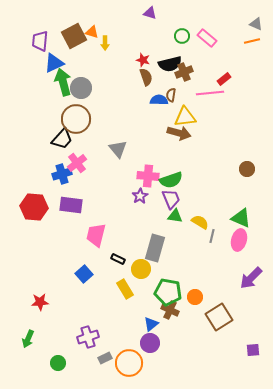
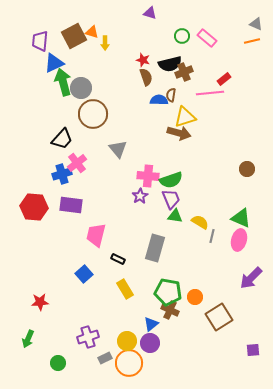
yellow triangle at (185, 117): rotated 10 degrees counterclockwise
brown circle at (76, 119): moved 17 px right, 5 px up
yellow circle at (141, 269): moved 14 px left, 72 px down
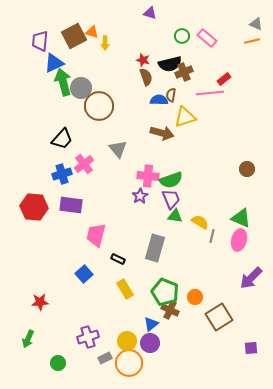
brown circle at (93, 114): moved 6 px right, 8 px up
brown arrow at (179, 133): moved 17 px left
pink cross at (77, 163): moved 7 px right, 1 px down
green pentagon at (168, 292): moved 3 px left; rotated 12 degrees clockwise
purple square at (253, 350): moved 2 px left, 2 px up
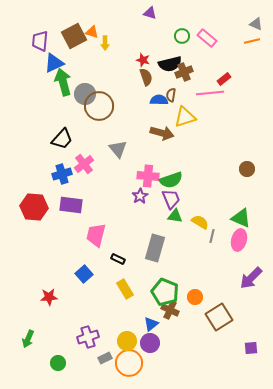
gray circle at (81, 88): moved 4 px right, 6 px down
red star at (40, 302): moved 9 px right, 5 px up
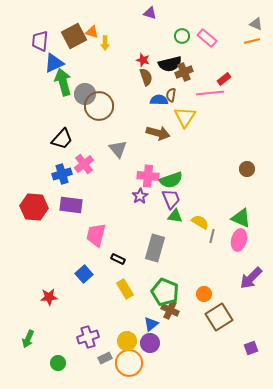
yellow triangle at (185, 117): rotated 40 degrees counterclockwise
brown arrow at (162, 133): moved 4 px left
orange circle at (195, 297): moved 9 px right, 3 px up
purple square at (251, 348): rotated 16 degrees counterclockwise
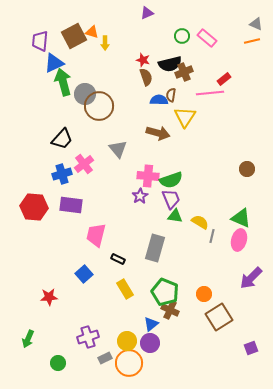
purple triangle at (150, 13): moved 3 px left; rotated 40 degrees counterclockwise
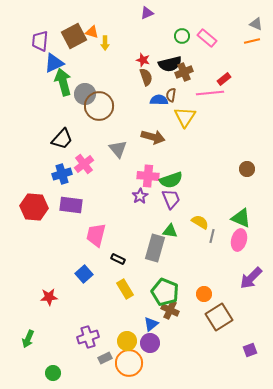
brown arrow at (158, 133): moved 5 px left, 4 px down
green triangle at (175, 216): moved 5 px left, 15 px down
purple square at (251, 348): moved 1 px left, 2 px down
green circle at (58, 363): moved 5 px left, 10 px down
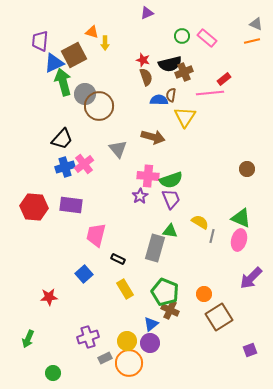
brown square at (74, 36): moved 19 px down
blue cross at (62, 174): moved 3 px right, 7 px up
